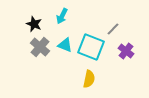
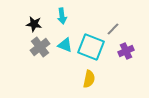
cyan arrow: rotated 35 degrees counterclockwise
black star: rotated 14 degrees counterclockwise
gray cross: rotated 12 degrees clockwise
purple cross: rotated 28 degrees clockwise
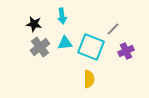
cyan triangle: moved 2 px up; rotated 28 degrees counterclockwise
yellow semicircle: rotated 12 degrees counterclockwise
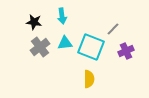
black star: moved 2 px up
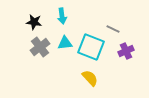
gray line: rotated 72 degrees clockwise
yellow semicircle: moved 1 px right, 1 px up; rotated 42 degrees counterclockwise
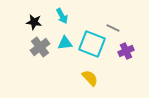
cyan arrow: rotated 21 degrees counterclockwise
gray line: moved 1 px up
cyan square: moved 1 px right, 3 px up
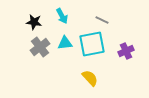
gray line: moved 11 px left, 8 px up
cyan square: rotated 32 degrees counterclockwise
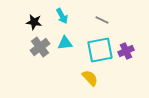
cyan square: moved 8 px right, 6 px down
